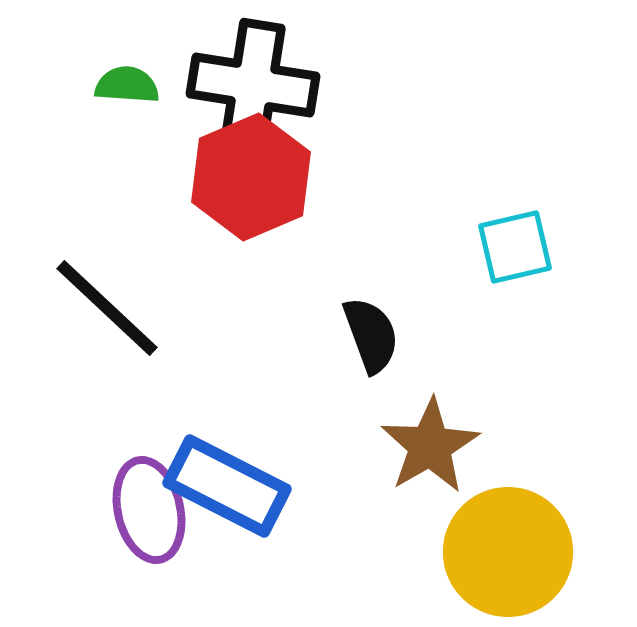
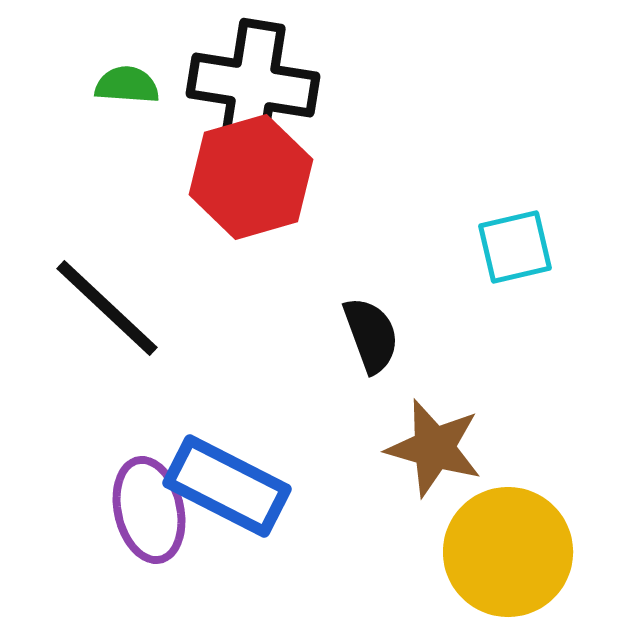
red hexagon: rotated 7 degrees clockwise
brown star: moved 4 px right, 2 px down; rotated 26 degrees counterclockwise
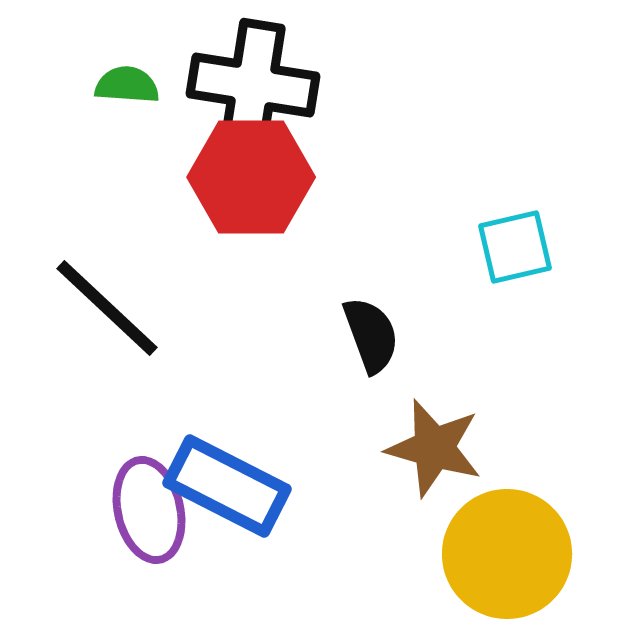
red hexagon: rotated 16 degrees clockwise
yellow circle: moved 1 px left, 2 px down
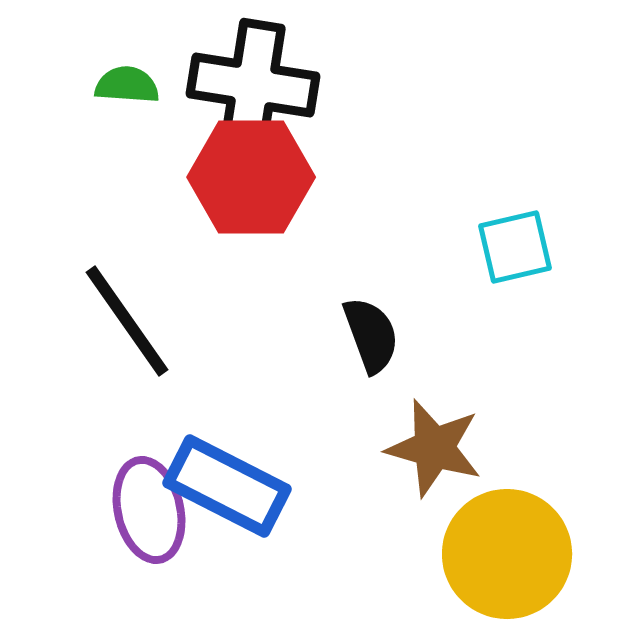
black line: moved 20 px right, 13 px down; rotated 12 degrees clockwise
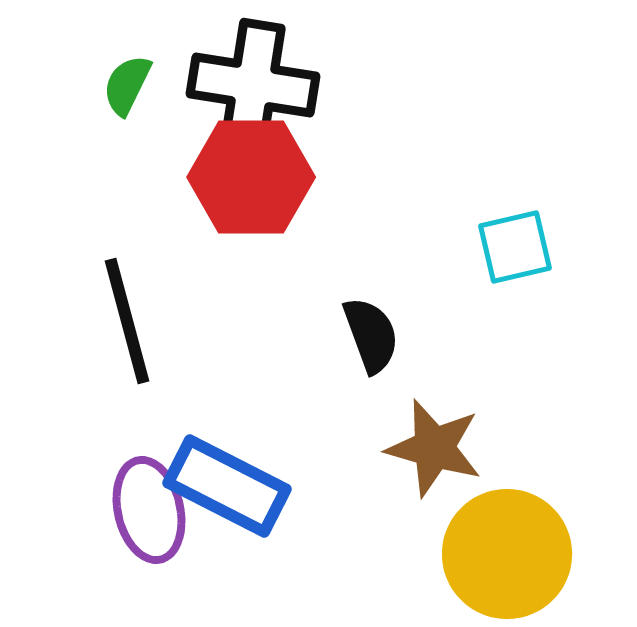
green semicircle: rotated 68 degrees counterclockwise
black line: rotated 20 degrees clockwise
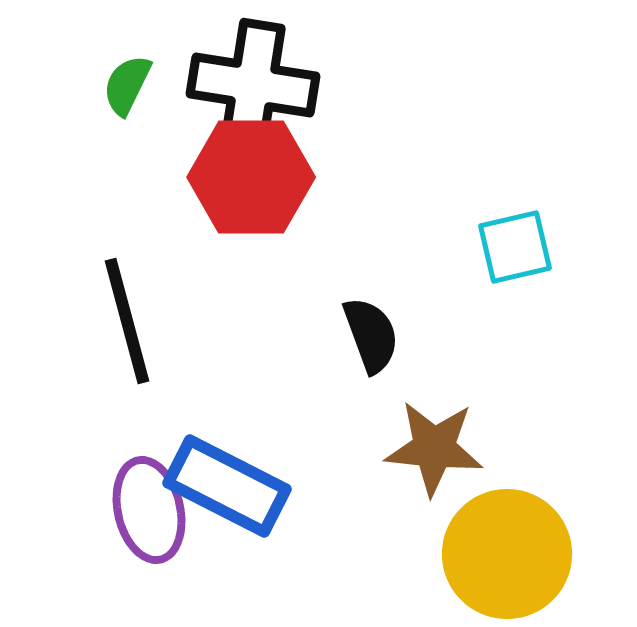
brown star: rotated 10 degrees counterclockwise
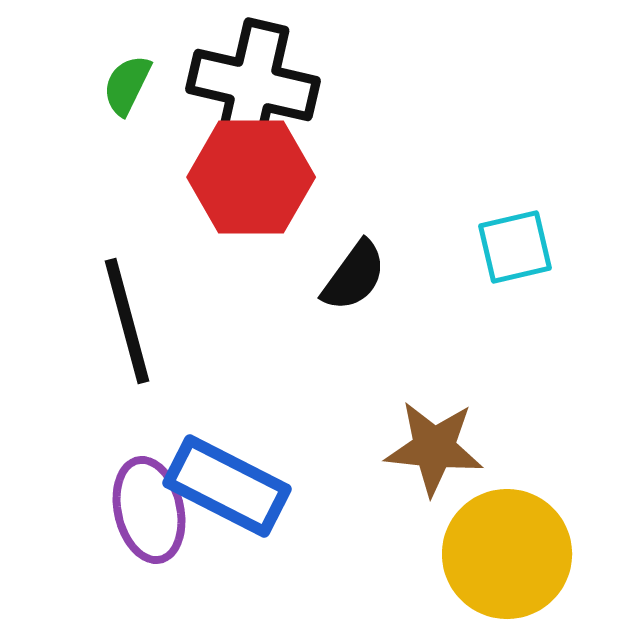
black cross: rotated 4 degrees clockwise
black semicircle: moved 17 px left, 59 px up; rotated 56 degrees clockwise
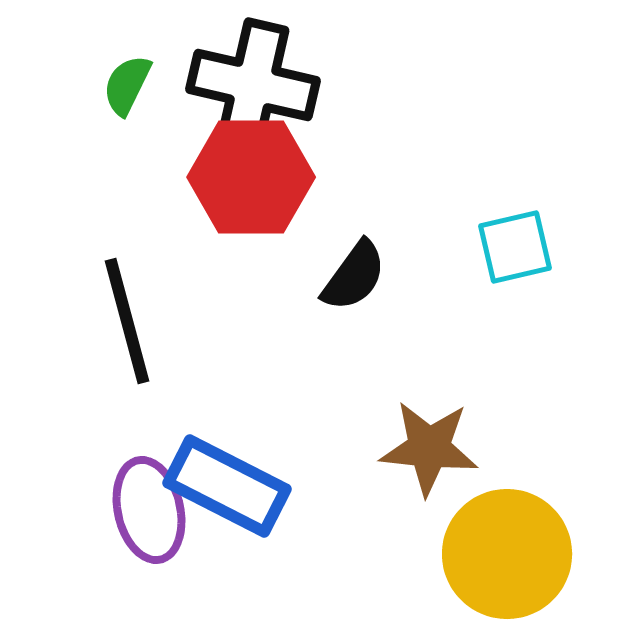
brown star: moved 5 px left
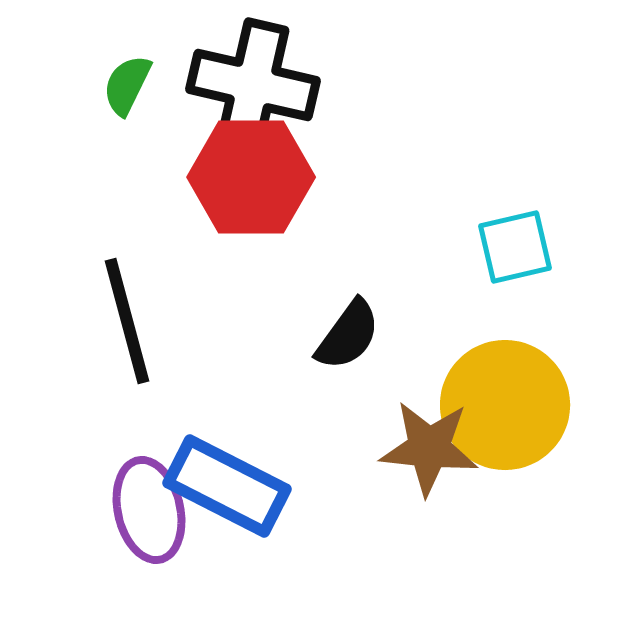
black semicircle: moved 6 px left, 59 px down
yellow circle: moved 2 px left, 149 px up
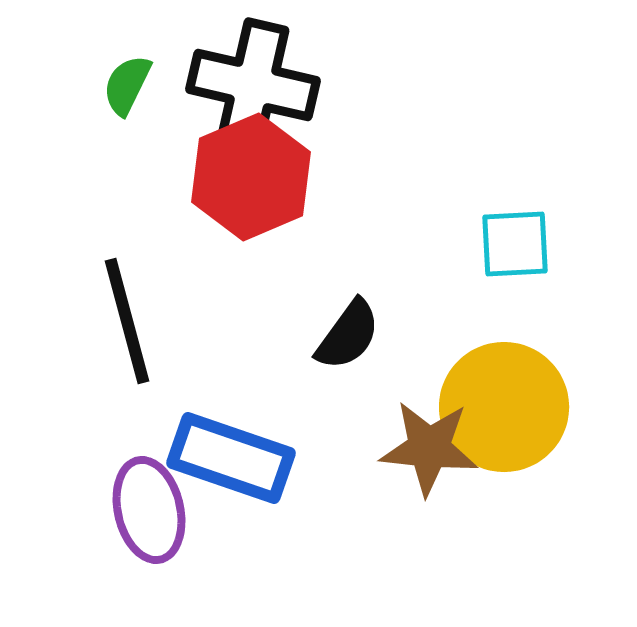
red hexagon: rotated 23 degrees counterclockwise
cyan square: moved 3 px up; rotated 10 degrees clockwise
yellow circle: moved 1 px left, 2 px down
blue rectangle: moved 4 px right, 28 px up; rotated 8 degrees counterclockwise
